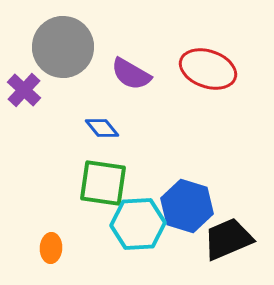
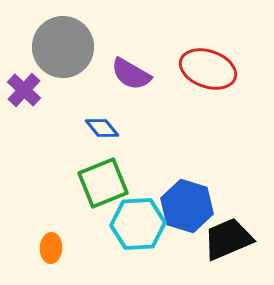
green square: rotated 30 degrees counterclockwise
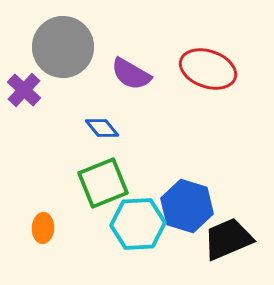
orange ellipse: moved 8 px left, 20 px up
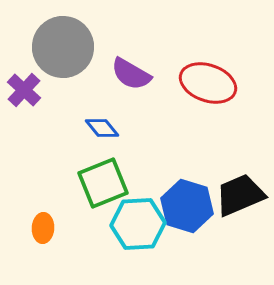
red ellipse: moved 14 px down
black trapezoid: moved 12 px right, 44 px up
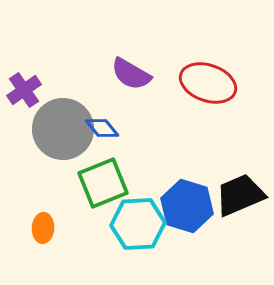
gray circle: moved 82 px down
purple cross: rotated 12 degrees clockwise
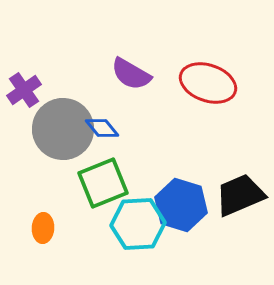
blue hexagon: moved 6 px left, 1 px up
